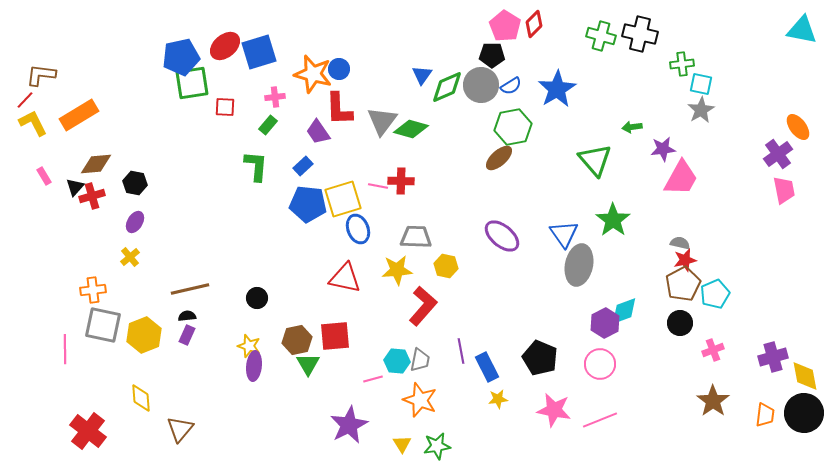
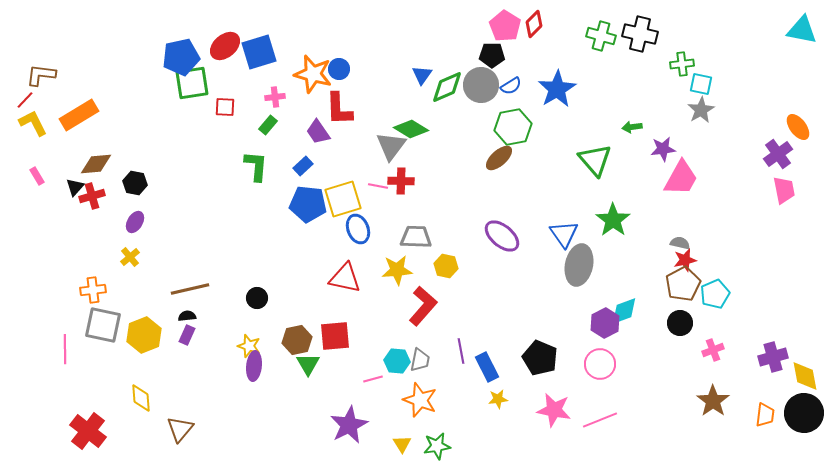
gray triangle at (382, 121): moved 9 px right, 25 px down
green diamond at (411, 129): rotated 16 degrees clockwise
pink rectangle at (44, 176): moved 7 px left
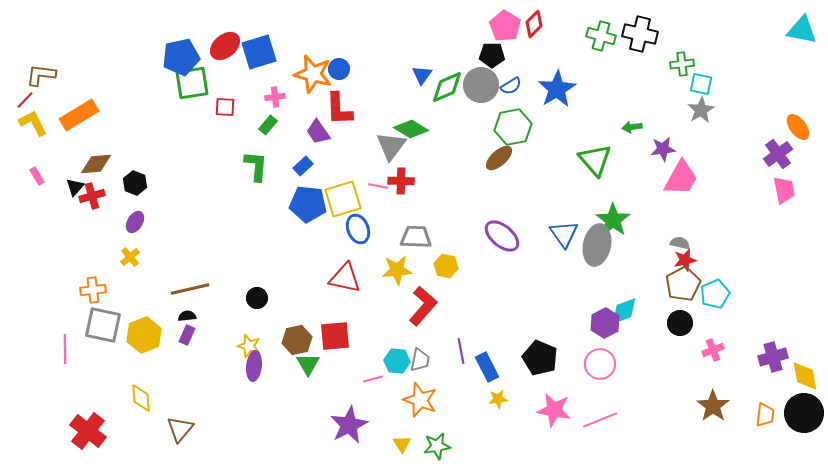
black hexagon at (135, 183): rotated 10 degrees clockwise
gray ellipse at (579, 265): moved 18 px right, 20 px up
brown star at (713, 401): moved 5 px down
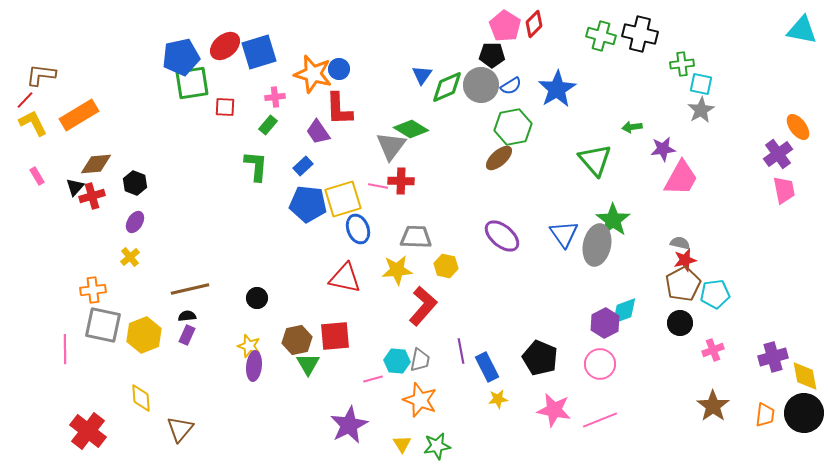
cyan pentagon at (715, 294): rotated 16 degrees clockwise
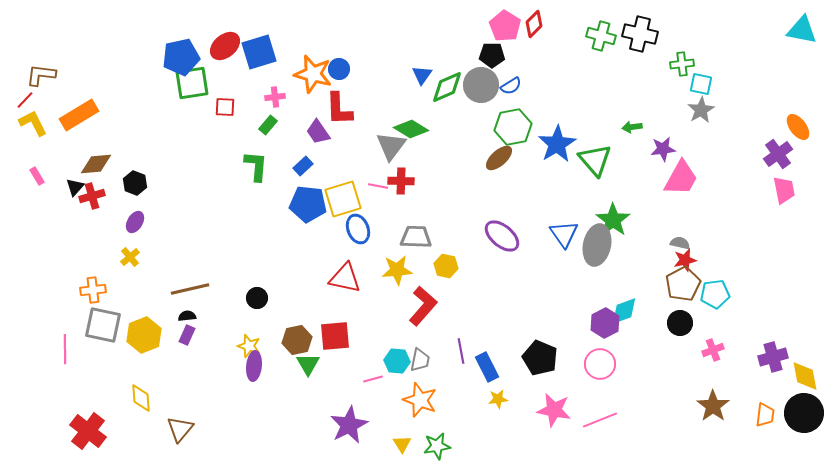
blue star at (557, 89): moved 55 px down
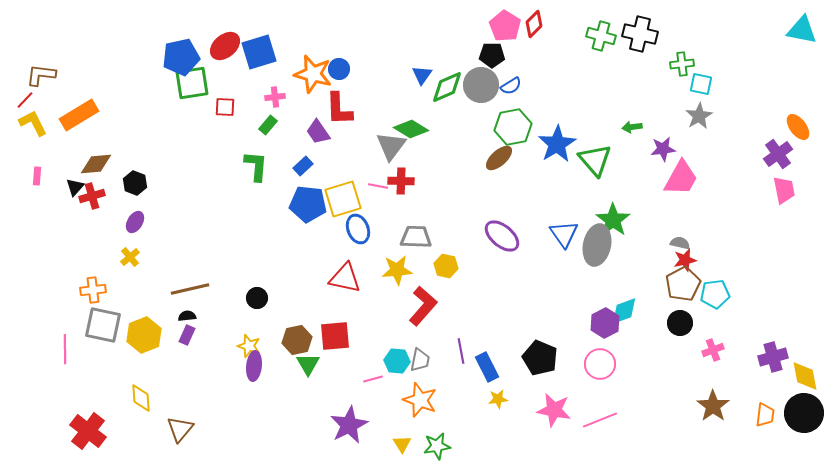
gray star at (701, 110): moved 2 px left, 6 px down
pink rectangle at (37, 176): rotated 36 degrees clockwise
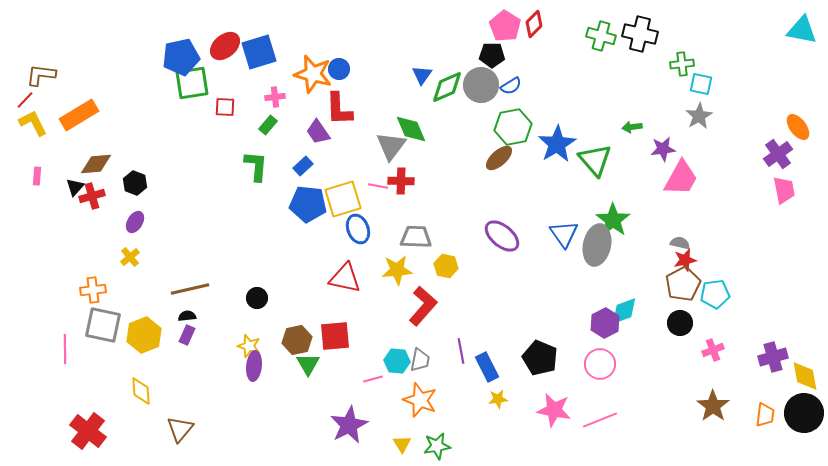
green diamond at (411, 129): rotated 36 degrees clockwise
yellow diamond at (141, 398): moved 7 px up
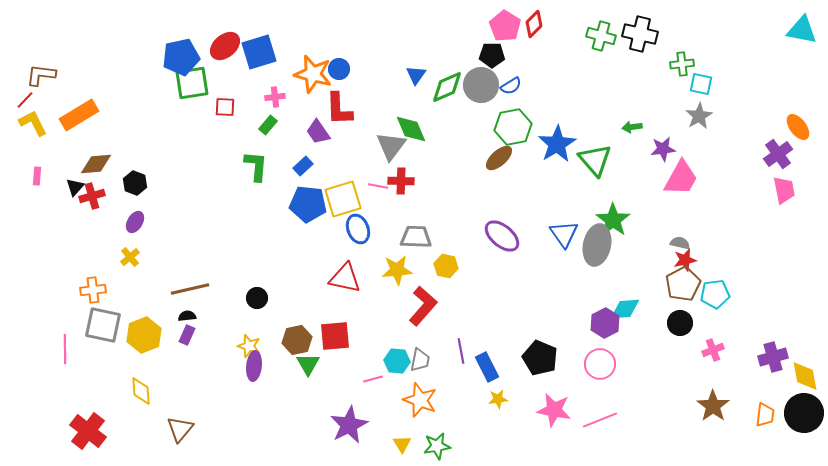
blue triangle at (422, 75): moved 6 px left
cyan diamond at (624, 311): moved 1 px right, 2 px up; rotated 16 degrees clockwise
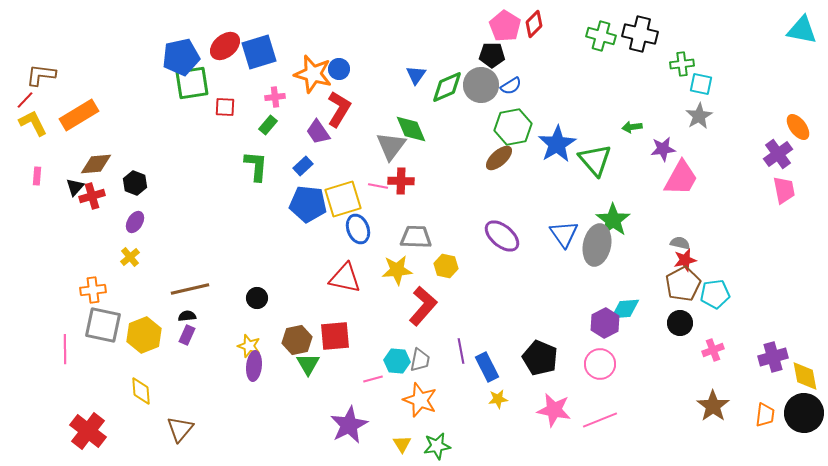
red L-shape at (339, 109): rotated 147 degrees counterclockwise
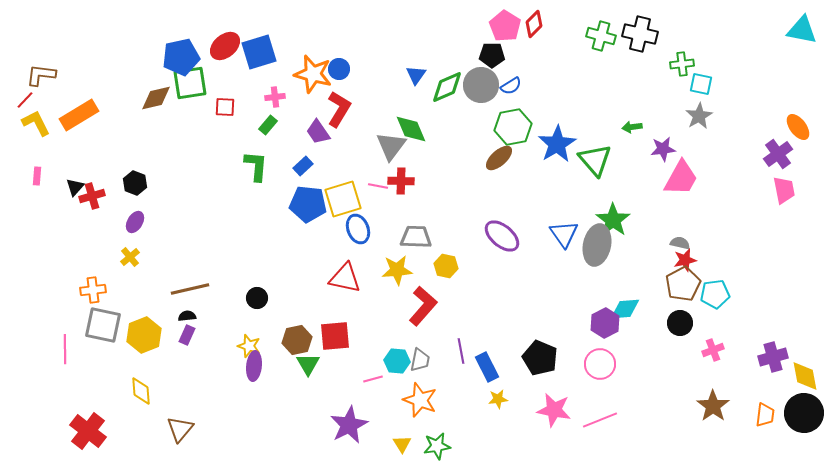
green square at (192, 83): moved 2 px left
yellow L-shape at (33, 123): moved 3 px right
brown diamond at (96, 164): moved 60 px right, 66 px up; rotated 8 degrees counterclockwise
